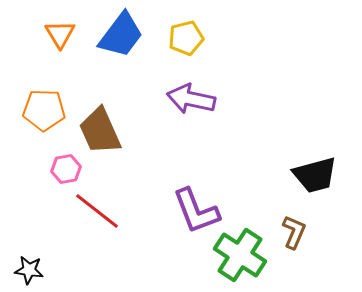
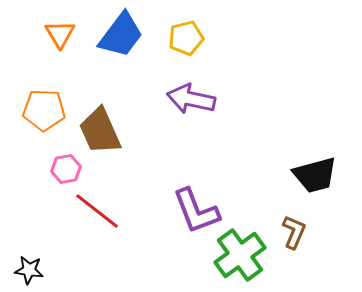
green cross: rotated 21 degrees clockwise
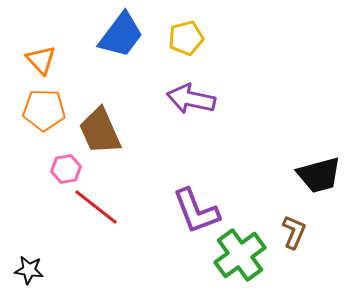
orange triangle: moved 19 px left, 26 px down; rotated 12 degrees counterclockwise
black trapezoid: moved 4 px right
red line: moved 1 px left, 4 px up
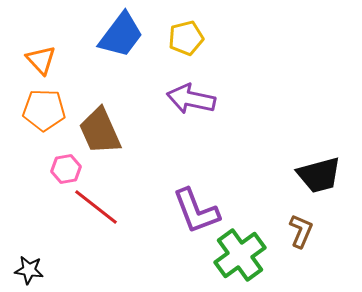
brown L-shape: moved 7 px right, 1 px up
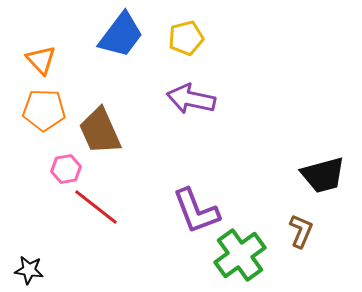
black trapezoid: moved 4 px right
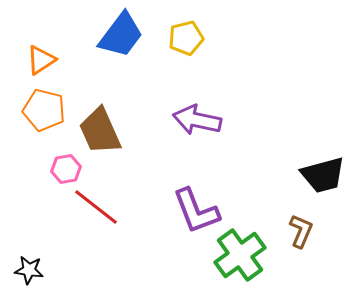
orange triangle: rotated 40 degrees clockwise
purple arrow: moved 6 px right, 21 px down
orange pentagon: rotated 12 degrees clockwise
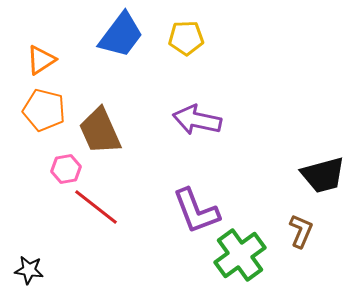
yellow pentagon: rotated 12 degrees clockwise
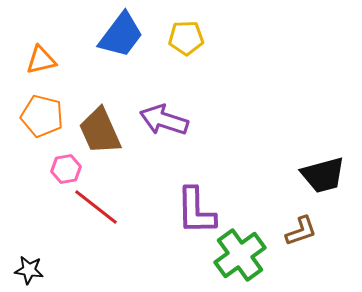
orange triangle: rotated 20 degrees clockwise
orange pentagon: moved 2 px left, 6 px down
purple arrow: moved 33 px left; rotated 6 degrees clockwise
purple L-shape: rotated 20 degrees clockwise
brown L-shape: rotated 48 degrees clockwise
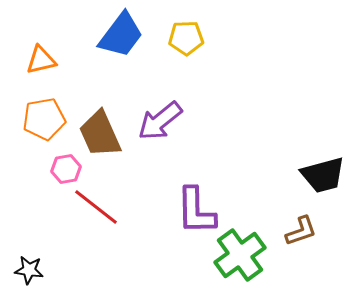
orange pentagon: moved 2 px right, 3 px down; rotated 24 degrees counterclockwise
purple arrow: moved 4 px left, 1 px down; rotated 57 degrees counterclockwise
brown trapezoid: moved 3 px down
